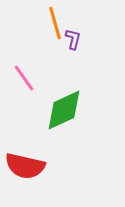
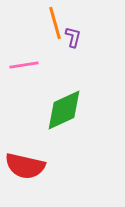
purple L-shape: moved 2 px up
pink line: moved 13 px up; rotated 64 degrees counterclockwise
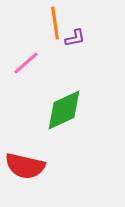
orange line: rotated 8 degrees clockwise
purple L-shape: moved 2 px right, 1 px down; rotated 65 degrees clockwise
pink line: moved 2 px right, 2 px up; rotated 32 degrees counterclockwise
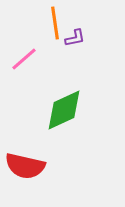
pink line: moved 2 px left, 4 px up
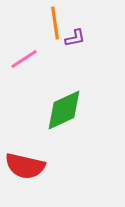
pink line: rotated 8 degrees clockwise
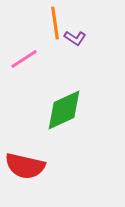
purple L-shape: rotated 45 degrees clockwise
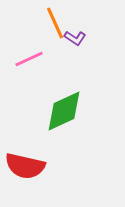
orange line: rotated 16 degrees counterclockwise
pink line: moved 5 px right; rotated 8 degrees clockwise
green diamond: moved 1 px down
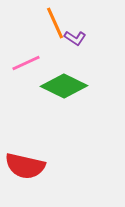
pink line: moved 3 px left, 4 px down
green diamond: moved 25 px up; rotated 51 degrees clockwise
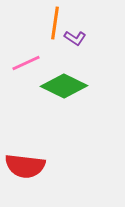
orange line: rotated 32 degrees clockwise
red semicircle: rotated 6 degrees counterclockwise
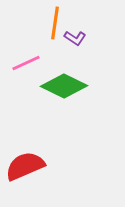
red semicircle: rotated 150 degrees clockwise
